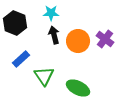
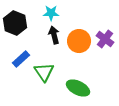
orange circle: moved 1 px right
green triangle: moved 4 px up
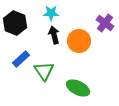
purple cross: moved 16 px up
green triangle: moved 1 px up
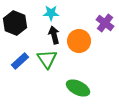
blue rectangle: moved 1 px left, 2 px down
green triangle: moved 3 px right, 12 px up
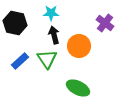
black hexagon: rotated 10 degrees counterclockwise
orange circle: moved 5 px down
